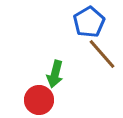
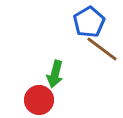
brown line: moved 5 px up; rotated 12 degrees counterclockwise
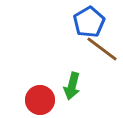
green arrow: moved 17 px right, 12 px down
red circle: moved 1 px right
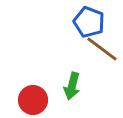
blue pentagon: rotated 20 degrees counterclockwise
red circle: moved 7 px left
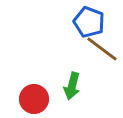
red circle: moved 1 px right, 1 px up
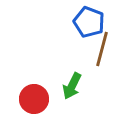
brown line: rotated 68 degrees clockwise
green arrow: rotated 12 degrees clockwise
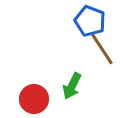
blue pentagon: moved 1 px right, 1 px up
brown line: rotated 48 degrees counterclockwise
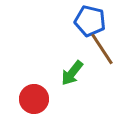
blue pentagon: rotated 8 degrees counterclockwise
green arrow: moved 13 px up; rotated 12 degrees clockwise
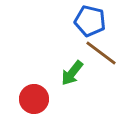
brown line: moved 1 px left, 4 px down; rotated 20 degrees counterclockwise
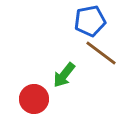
blue pentagon: rotated 24 degrees counterclockwise
green arrow: moved 8 px left, 2 px down
